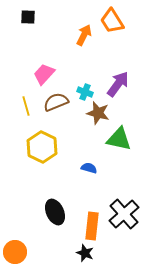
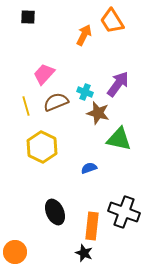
blue semicircle: rotated 35 degrees counterclockwise
black cross: moved 2 px up; rotated 28 degrees counterclockwise
black star: moved 1 px left
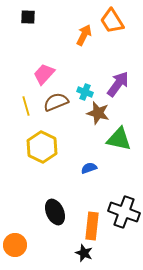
orange circle: moved 7 px up
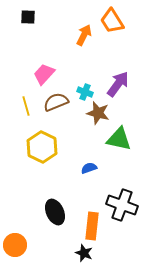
black cross: moved 2 px left, 7 px up
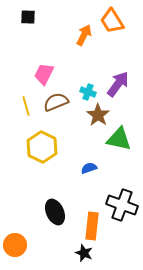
pink trapezoid: rotated 15 degrees counterclockwise
cyan cross: moved 3 px right
brown star: moved 2 px down; rotated 20 degrees clockwise
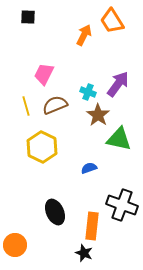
brown semicircle: moved 1 px left, 3 px down
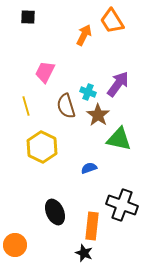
pink trapezoid: moved 1 px right, 2 px up
brown semicircle: moved 11 px right, 1 px down; rotated 85 degrees counterclockwise
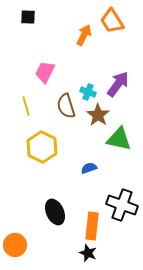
black star: moved 4 px right
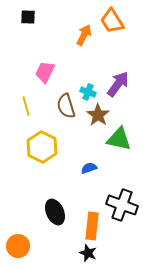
orange circle: moved 3 px right, 1 px down
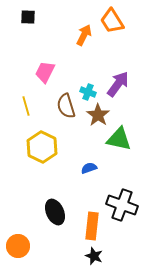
black star: moved 6 px right, 3 px down
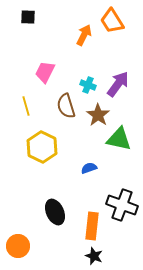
cyan cross: moved 7 px up
